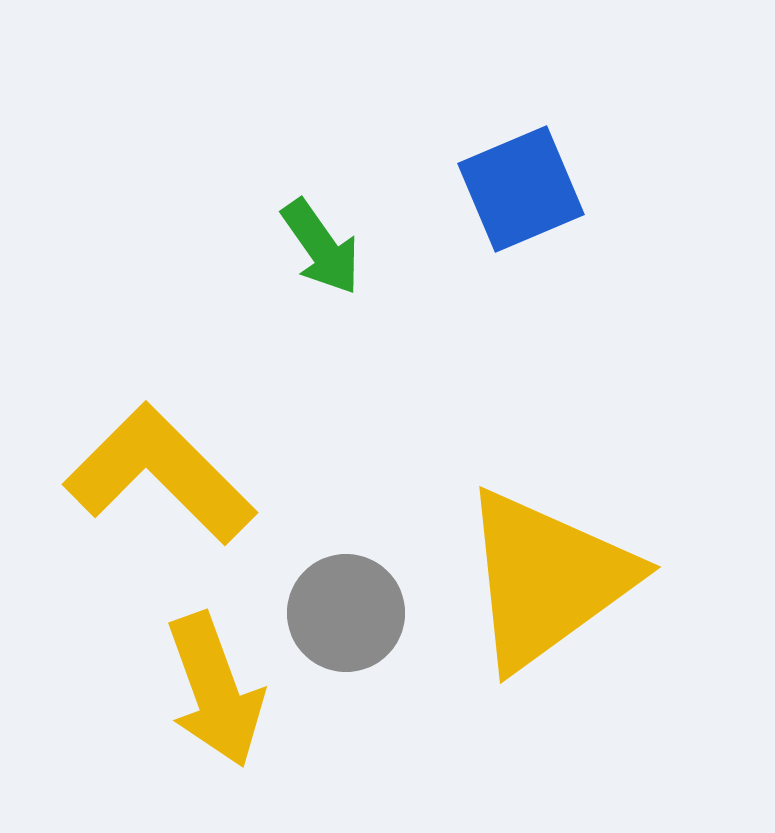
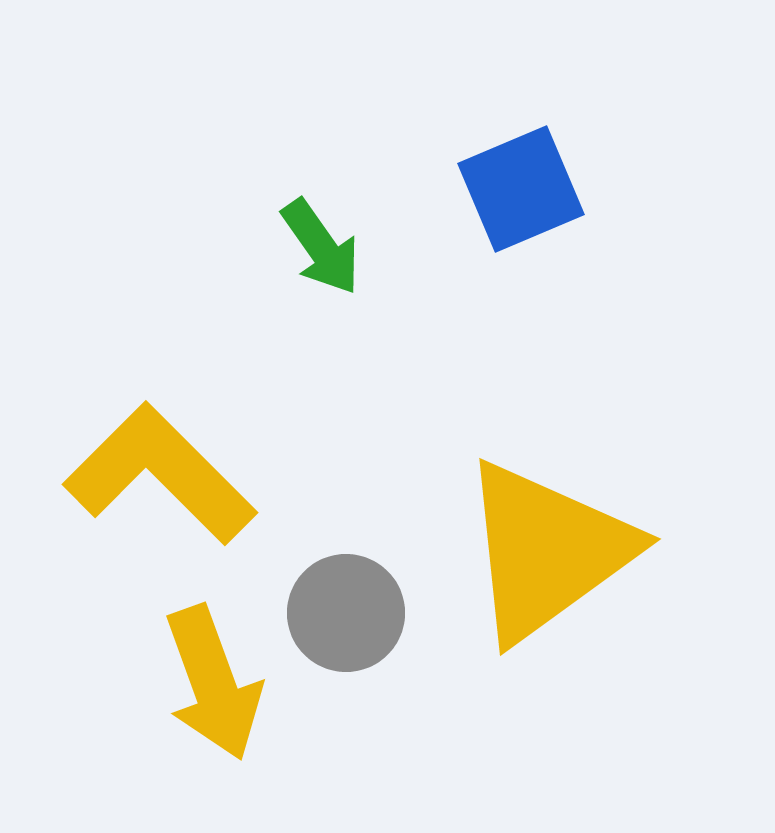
yellow triangle: moved 28 px up
yellow arrow: moved 2 px left, 7 px up
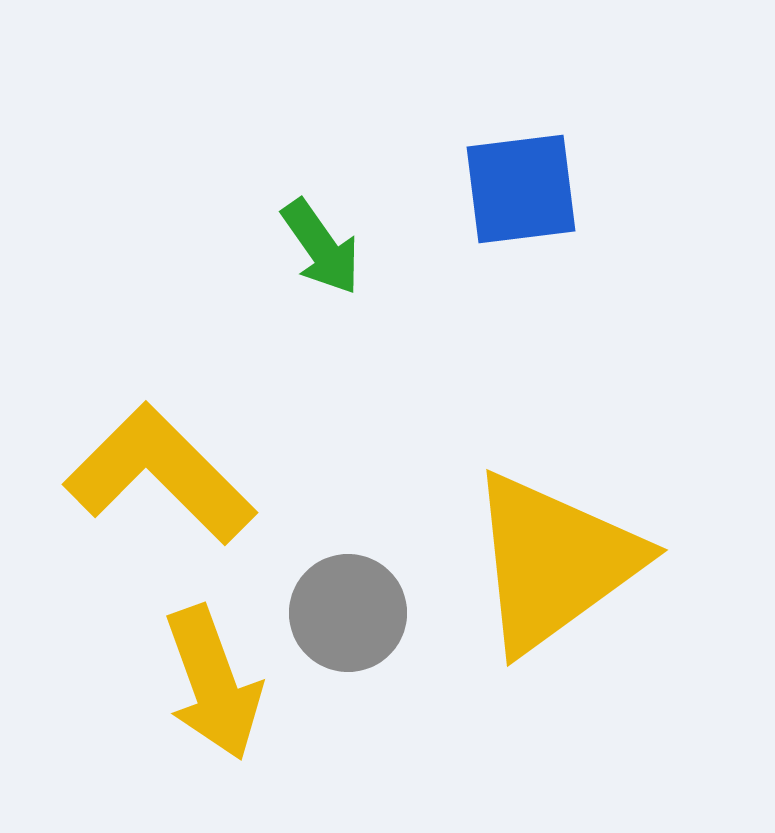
blue square: rotated 16 degrees clockwise
yellow triangle: moved 7 px right, 11 px down
gray circle: moved 2 px right
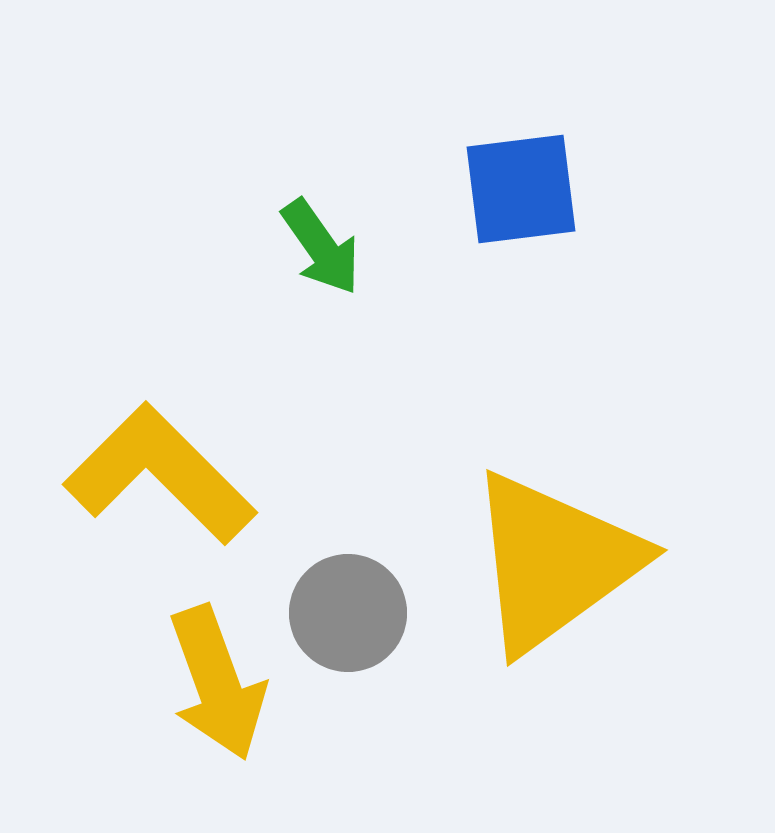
yellow arrow: moved 4 px right
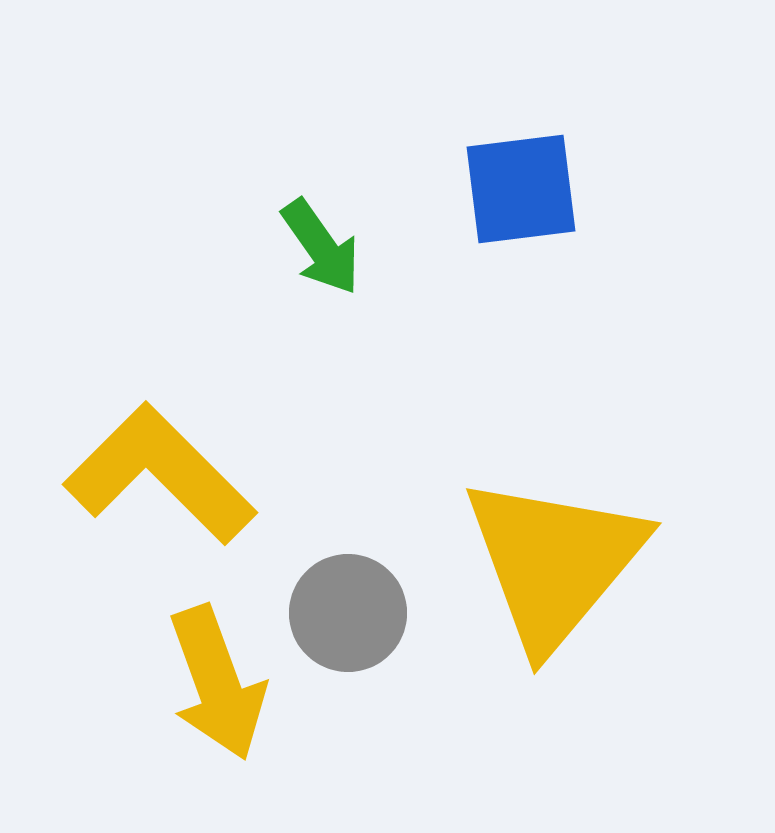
yellow triangle: rotated 14 degrees counterclockwise
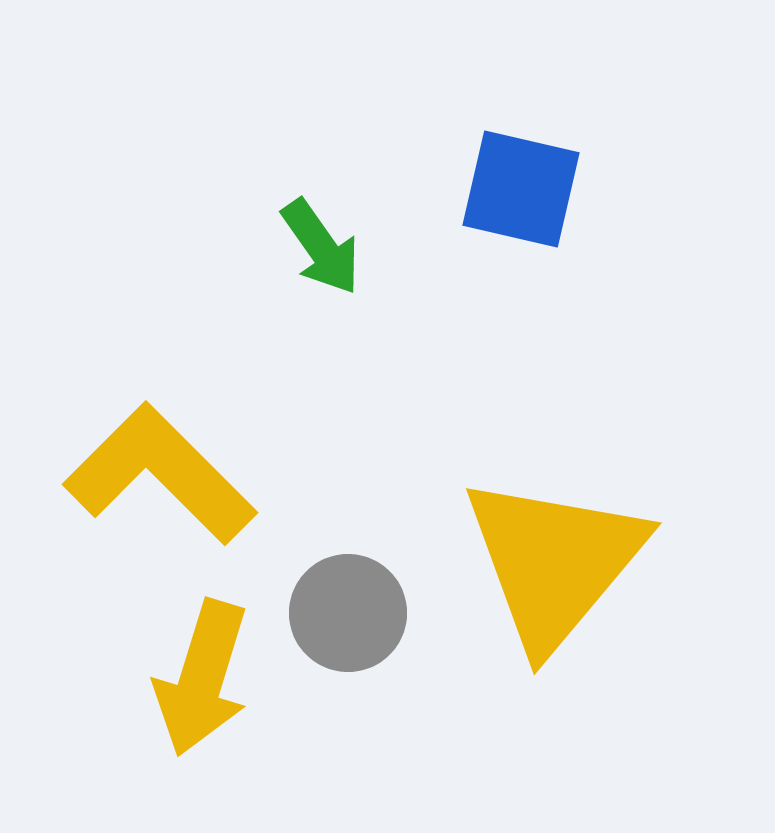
blue square: rotated 20 degrees clockwise
yellow arrow: moved 15 px left, 5 px up; rotated 37 degrees clockwise
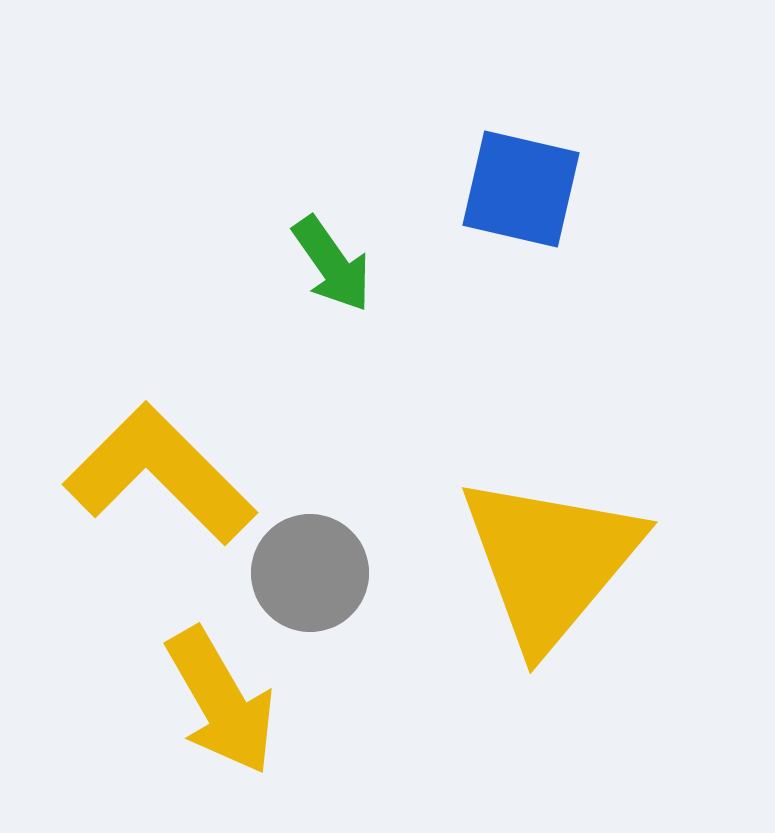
green arrow: moved 11 px right, 17 px down
yellow triangle: moved 4 px left, 1 px up
gray circle: moved 38 px left, 40 px up
yellow arrow: moved 19 px right, 23 px down; rotated 47 degrees counterclockwise
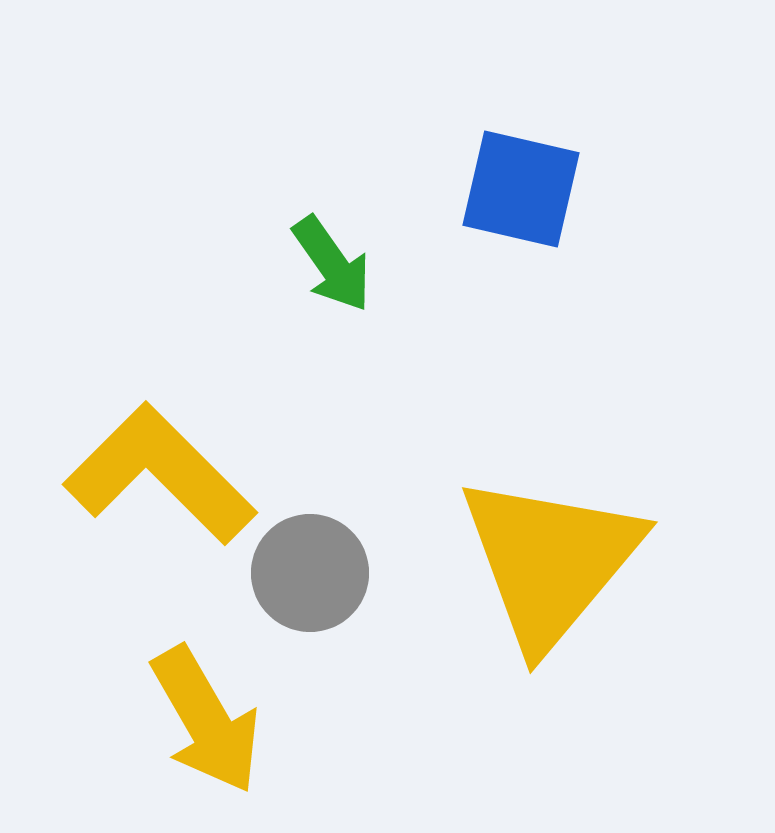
yellow arrow: moved 15 px left, 19 px down
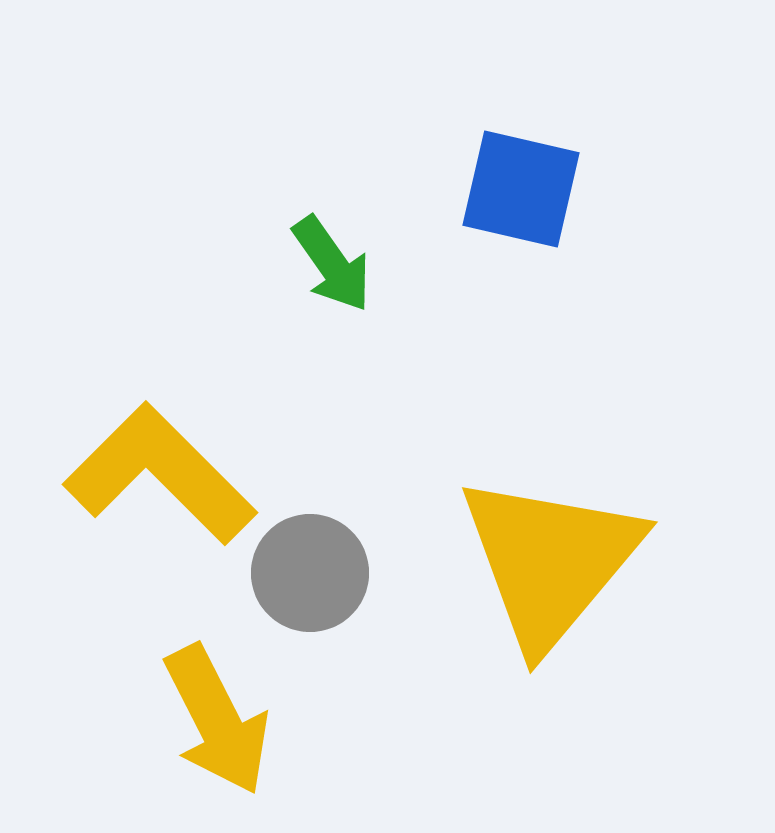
yellow arrow: moved 11 px right; rotated 3 degrees clockwise
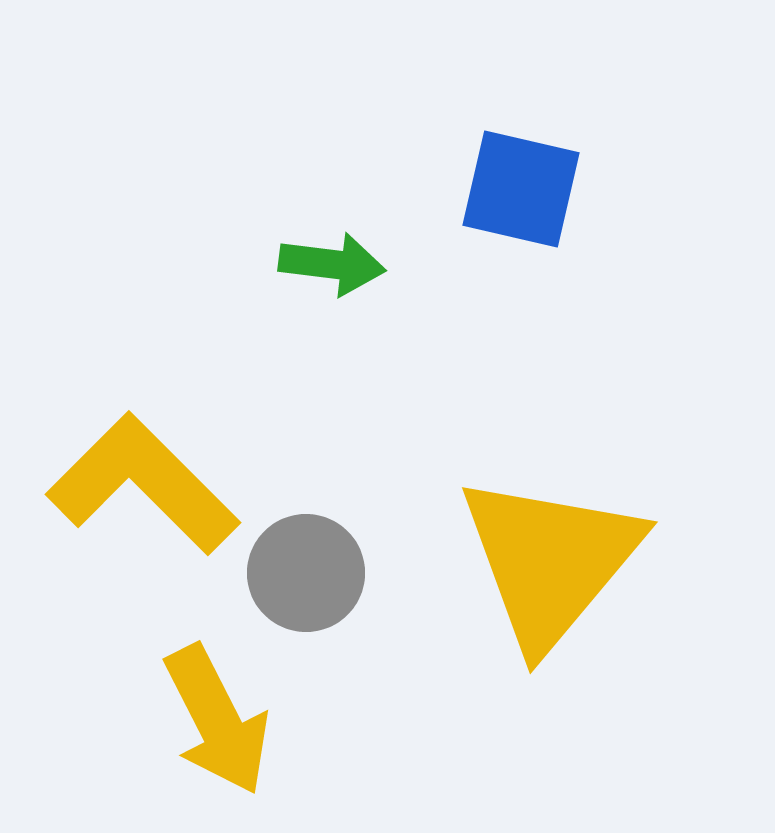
green arrow: rotated 48 degrees counterclockwise
yellow L-shape: moved 17 px left, 10 px down
gray circle: moved 4 px left
